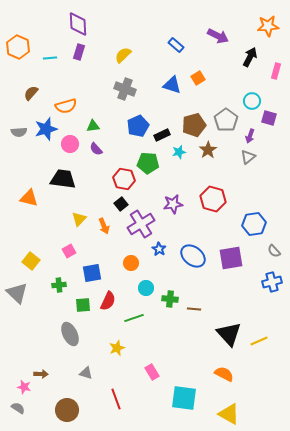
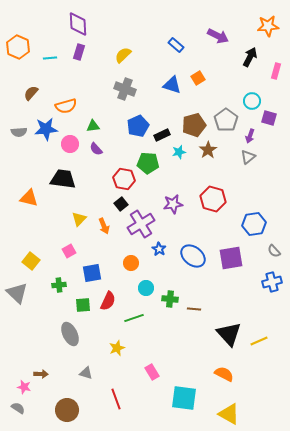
blue star at (46, 129): rotated 10 degrees clockwise
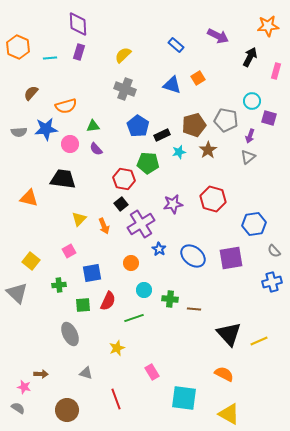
gray pentagon at (226, 120): rotated 25 degrees counterclockwise
blue pentagon at (138, 126): rotated 15 degrees counterclockwise
cyan circle at (146, 288): moved 2 px left, 2 px down
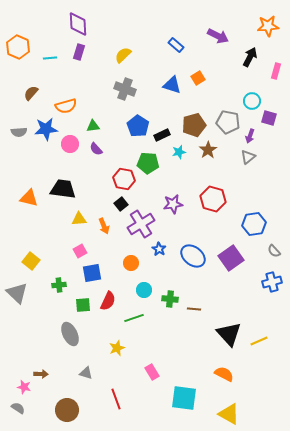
gray pentagon at (226, 120): moved 2 px right, 2 px down
black trapezoid at (63, 179): moved 10 px down
yellow triangle at (79, 219): rotated 42 degrees clockwise
pink square at (69, 251): moved 11 px right
purple square at (231, 258): rotated 25 degrees counterclockwise
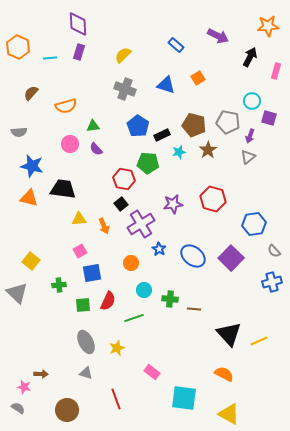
blue triangle at (172, 85): moved 6 px left
brown pentagon at (194, 125): rotated 30 degrees clockwise
blue star at (46, 129): moved 14 px left, 37 px down; rotated 20 degrees clockwise
purple square at (231, 258): rotated 10 degrees counterclockwise
gray ellipse at (70, 334): moved 16 px right, 8 px down
pink rectangle at (152, 372): rotated 21 degrees counterclockwise
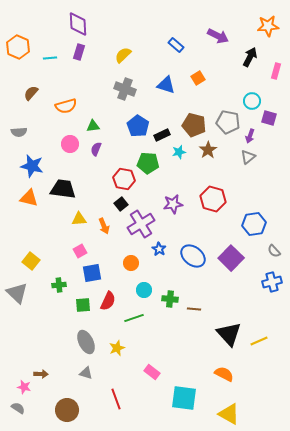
purple semicircle at (96, 149): rotated 64 degrees clockwise
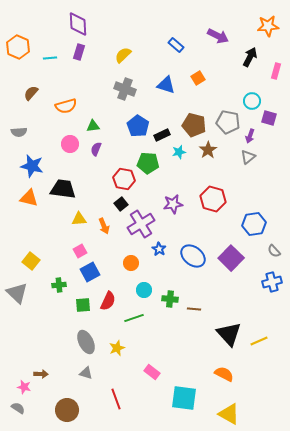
blue square at (92, 273): moved 2 px left, 1 px up; rotated 18 degrees counterclockwise
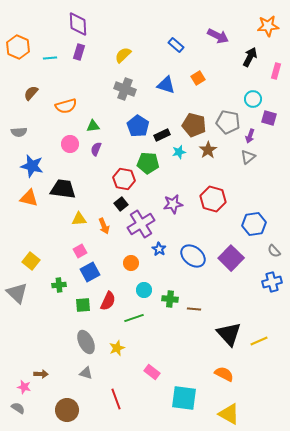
cyan circle at (252, 101): moved 1 px right, 2 px up
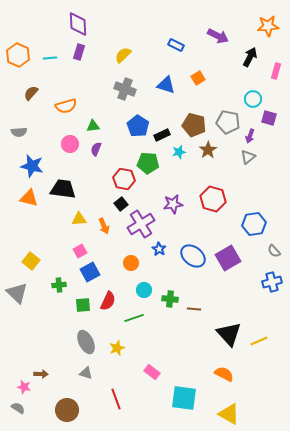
blue rectangle at (176, 45): rotated 14 degrees counterclockwise
orange hexagon at (18, 47): moved 8 px down
purple square at (231, 258): moved 3 px left; rotated 15 degrees clockwise
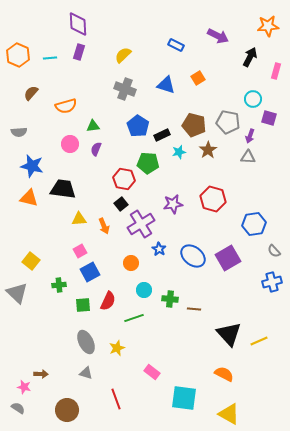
gray triangle at (248, 157): rotated 42 degrees clockwise
